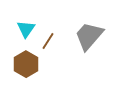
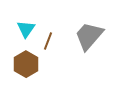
brown line: rotated 12 degrees counterclockwise
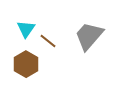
brown line: rotated 72 degrees counterclockwise
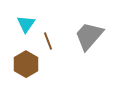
cyan triangle: moved 5 px up
brown line: rotated 30 degrees clockwise
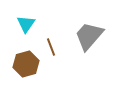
brown line: moved 3 px right, 6 px down
brown hexagon: rotated 15 degrees clockwise
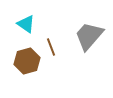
cyan triangle: rotated 30 degrees counterclockwise
brown hexagon: moved 1 px right, 3 px up
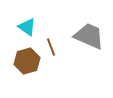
cyan triangle: moved 1 px right, 3 px down
gray trapezoid: rotated 72 degrees clockwise
